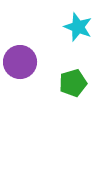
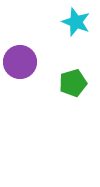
cyan star: moved 2 px left, 5 px up
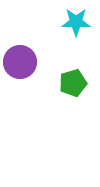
cyan star: rotated 20 degrees counterclockwise
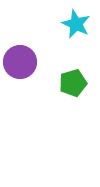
cyan star: moved 2 px down; rotated 24 degrees clockwise
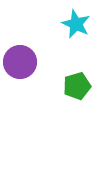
green pentagon: moved 4 px right, 3 px down
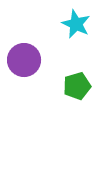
purple circle: moved 4 px right, 2 px up
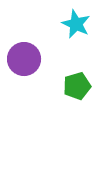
purple circle: moved 1 px up
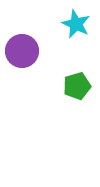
purple circle: moved 2 px left, 8 px up
